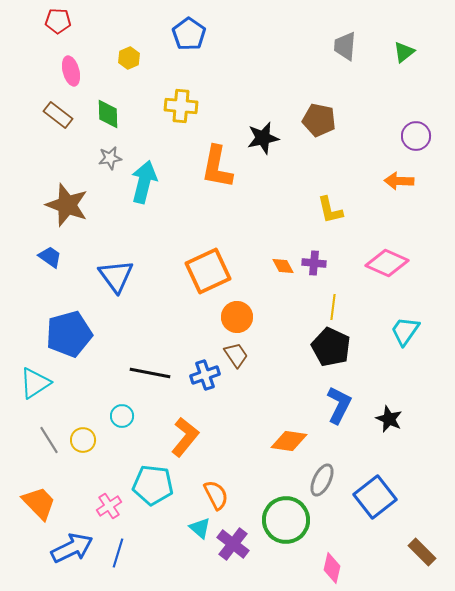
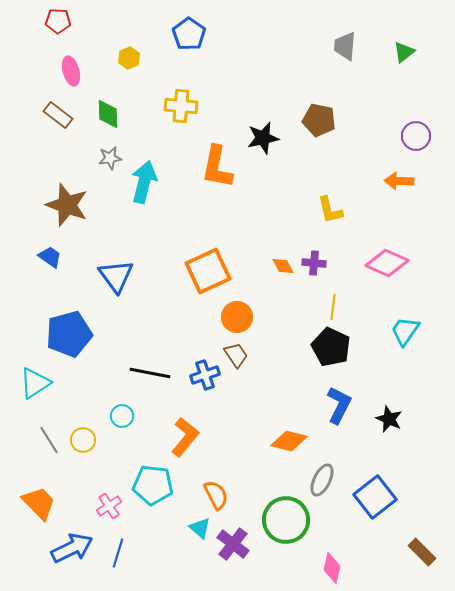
orange diamond at (289, 441): rotated 6 degrees clockwise
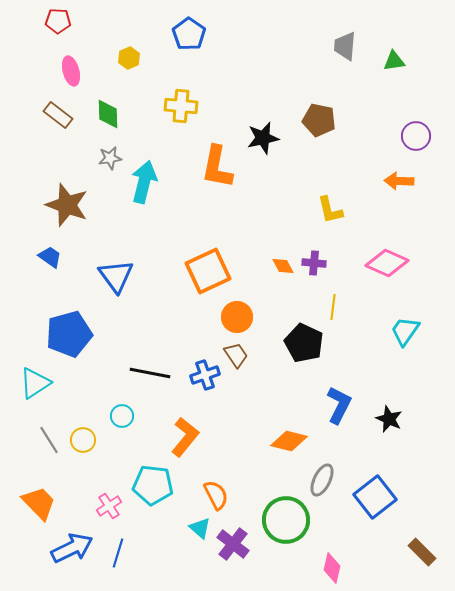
green triangle at (404, 52): moved 10 px left, 9 px down; rotated 30 degrees clockwise
black pentagon at (331, 347): moved 27 px left, 4 px up
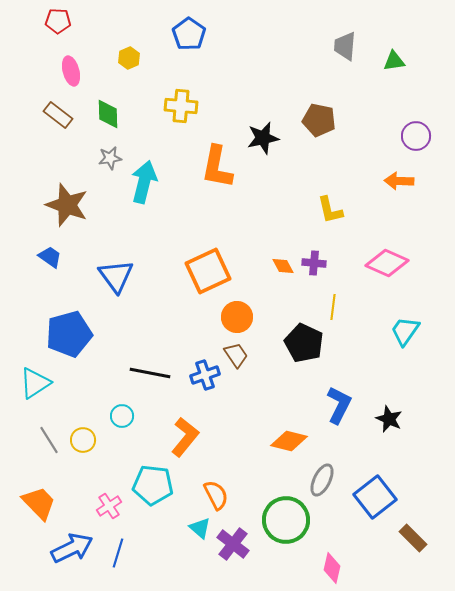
brown rectangle at (422, 552): moved 9 px left, 14 px up
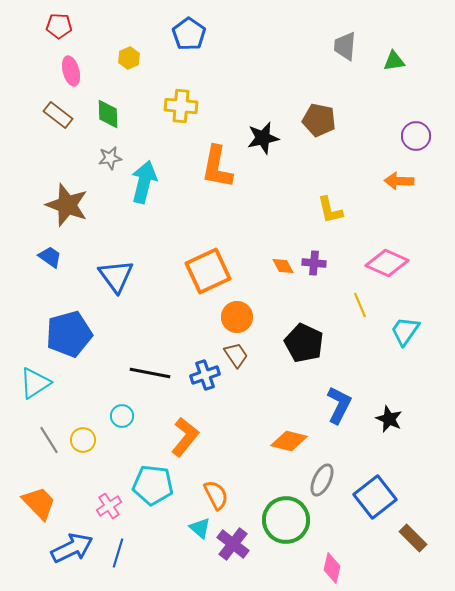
red pentagon at (58, 21): moved 1 px right, 5 px down
yellow line at (333, 307): moved 27 px right, 2 px up; rotated 30 degrees counterclockwise
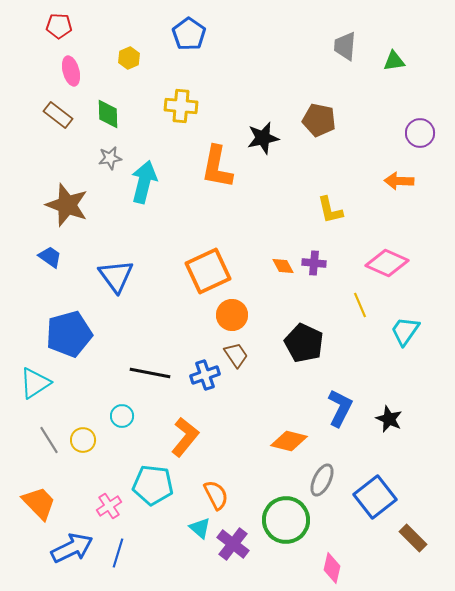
purple circle at (416, 136): moved 4 px right, 3 px up
orange circle at (237, 317): moved 5 px left, 2 px up
blue L-shape at (339, 405): moved 1 px right, 3 px down
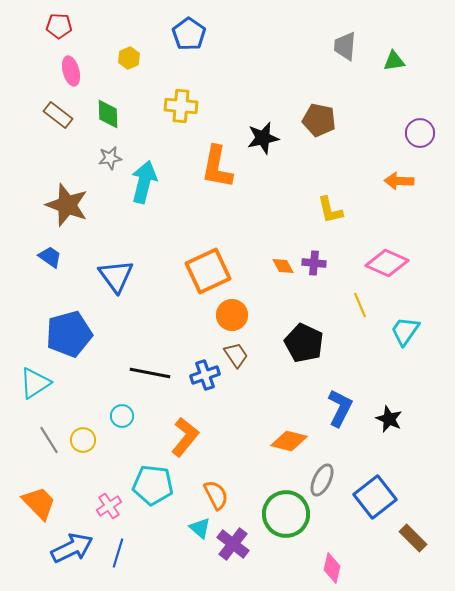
green circle at (286, 520): moved 6 px up
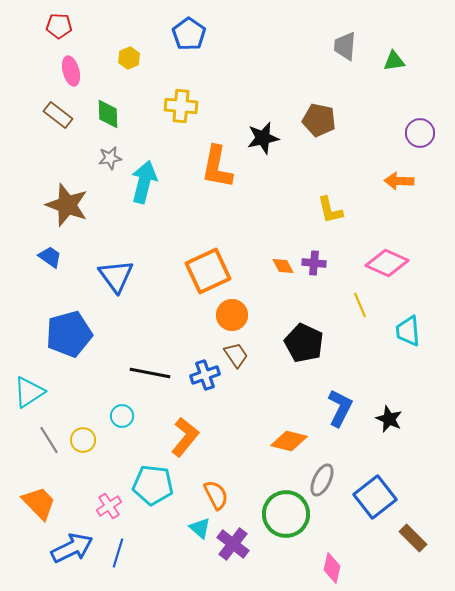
cyan trapezoid at (405, 331): moved 3 px right; rotated 40 degrees counterclockwise
cyan triangle at (35, 383): moved 6 px left, 9 px down
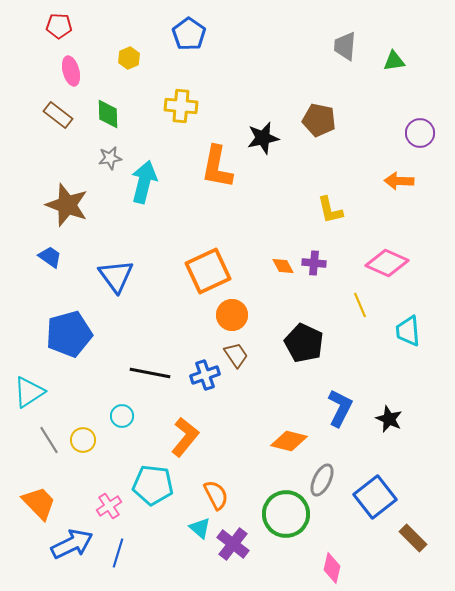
blue arrow at (72, 548): moved 4 px up
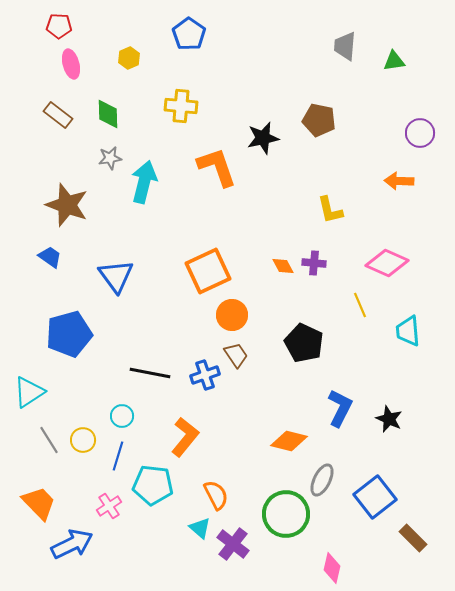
pink ellipse at (71, 71): moved 7 px up
orange L-shape at (217, 167): rotated 150 degrees clockwise
blue line at (118, 553): moved 97 px up
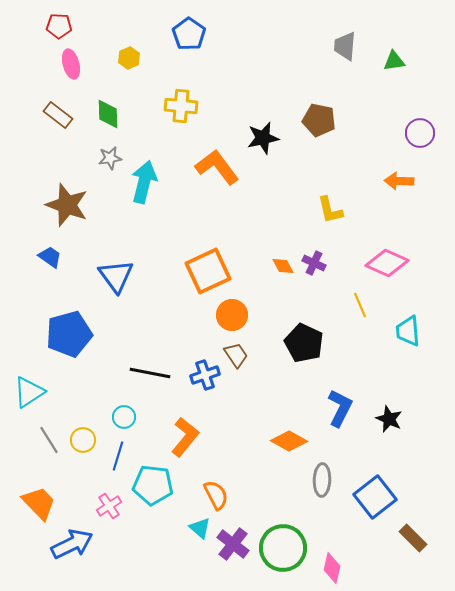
orange L-shape at (217, 167): rotated 18 degrees counterclockwise
purple cross at (314, 263): rotated 20 degrees clockwise
cyan circle at (122, 416): moved 2 px right, 1 px down
orange diamond at (289, 441): rotated 15 degrees clockwise
gray ellipse at (322, 480): rotated 24 degrees counterclockwise
green circle at (286, 514): moved 3 px left, 34 px down
